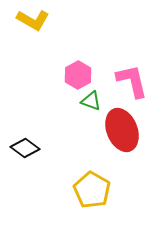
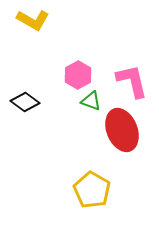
black diamond: moved 46 px up
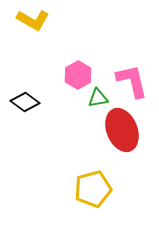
green triangle: moved 7 px right, 3 px up; rotated 30 degrees counterclockwise
yellow pentagon: moved 1 px right, 1 px up; rotated 27 degrees clockwise
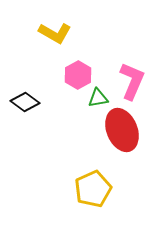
yellow L-shape: moved 22 px right, 13 px down
pink L-shape: rotated 36 degrees clockwise
yellow pentagon: rotated 9 degrees counterclockwise
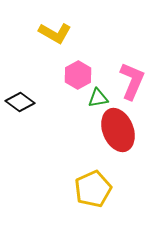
black diamond: moved 5 px left
red ellipse: moved 4 px left
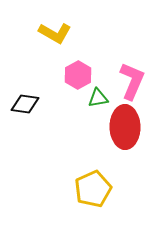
black diamond: moved 5 px right, 2 px down; rotated 28 degrees counterclockwise
red ellipse: moved 7 px right, 3 px up; rotated 21 degrees clockwise
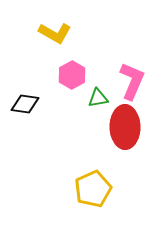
pink hexagon: moved 6 px left
